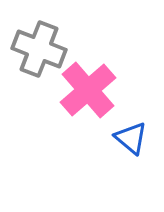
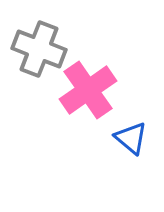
pink cross: rotated 6 degrees clockwise
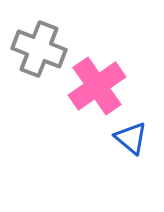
pink cross: moved 9 px right, 4 px up
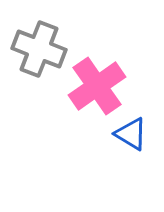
blue triangle: moved 4 px up; rotated 9 degrees counterclockwise
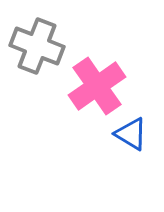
gray cross: moved 2 px left, 3 px up
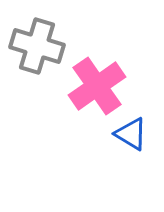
gray cross: rotated 4 degrees counterclockwise
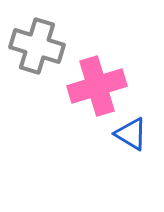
pink cross: rotated 18 degrees clockwise
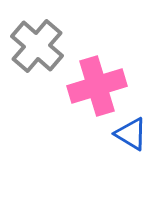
gray cross: rotated 24 degrees clockwise
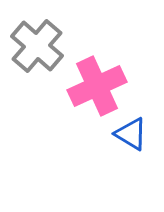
pink cross: rotated 8 degrees counterclockwise
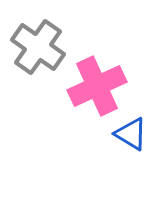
gray cross: moved 1 px right, 1 px down; rotated 6 degrees counterclockwise
